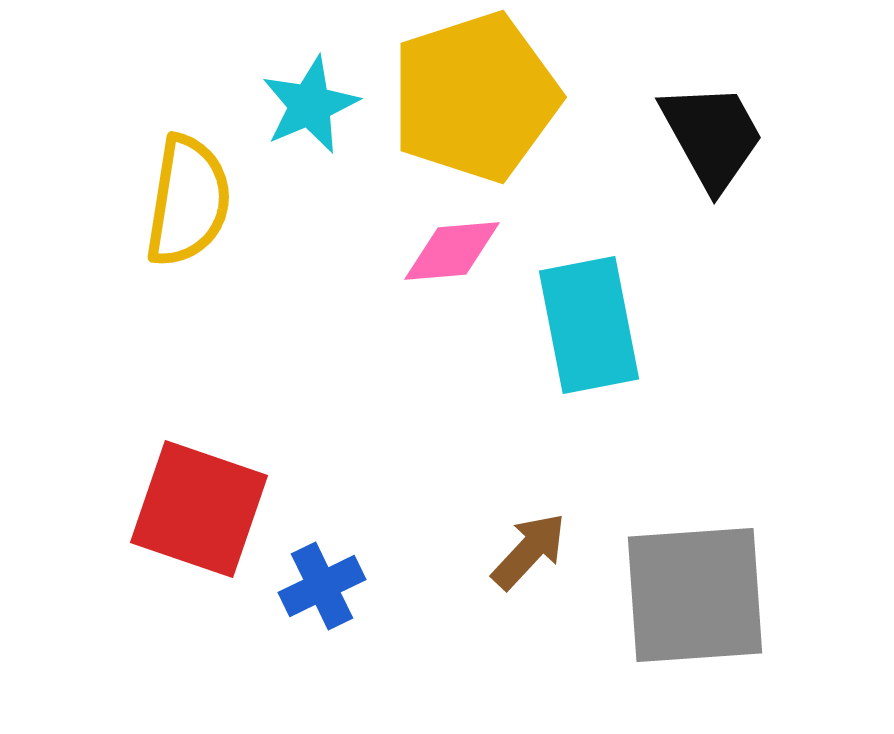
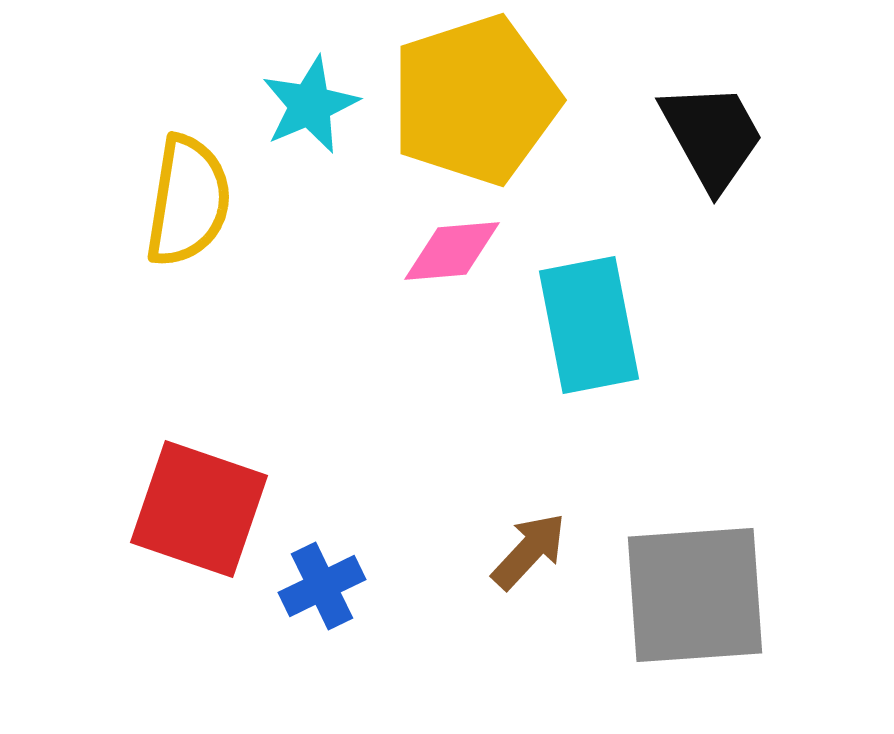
yellow pentagon: moved 3 px down
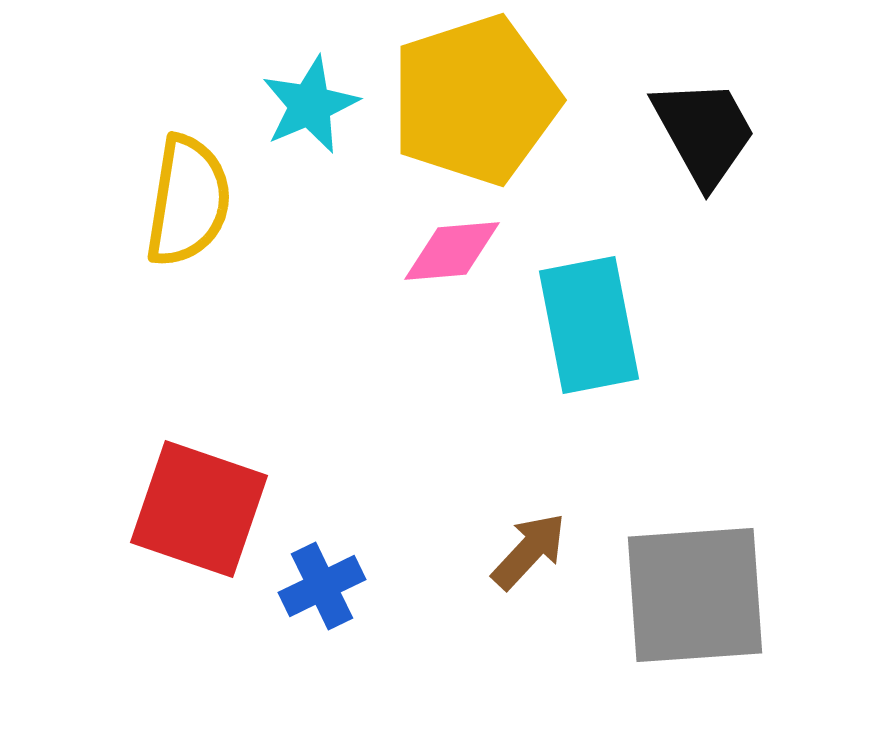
black trapezoid: moved 8 px left, 4 px up
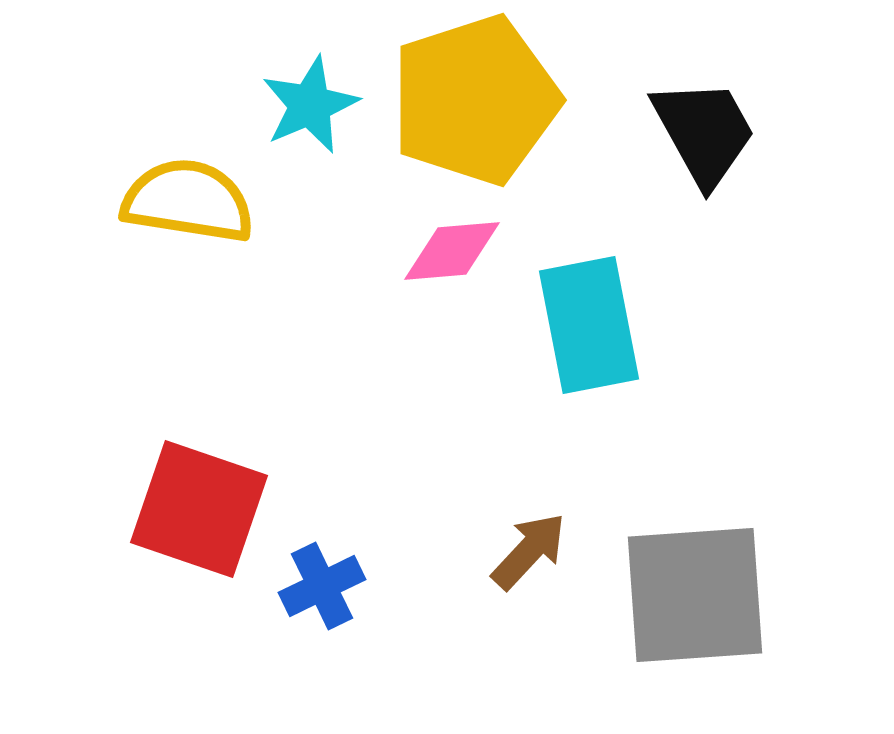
yellow semicircle: rotated 90 degrees counterclockwise
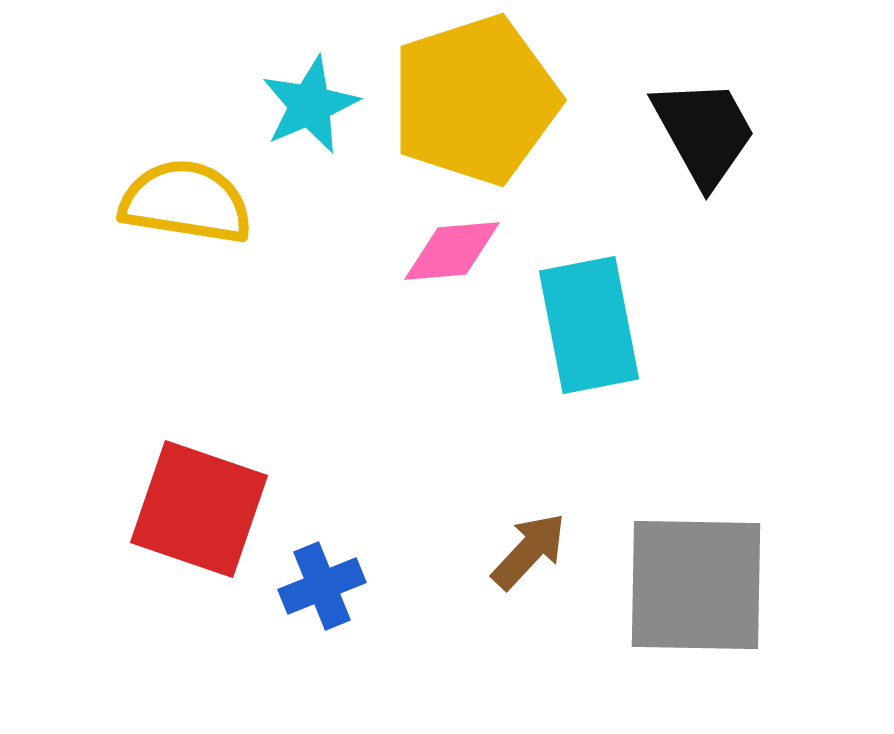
yellow semicircle: moved 2 px left, 1 px down
blue cross: rotated 4 degrees clockwise
gray square: moved 1 px right, 10 px up; rotated 5 degrees clockwise
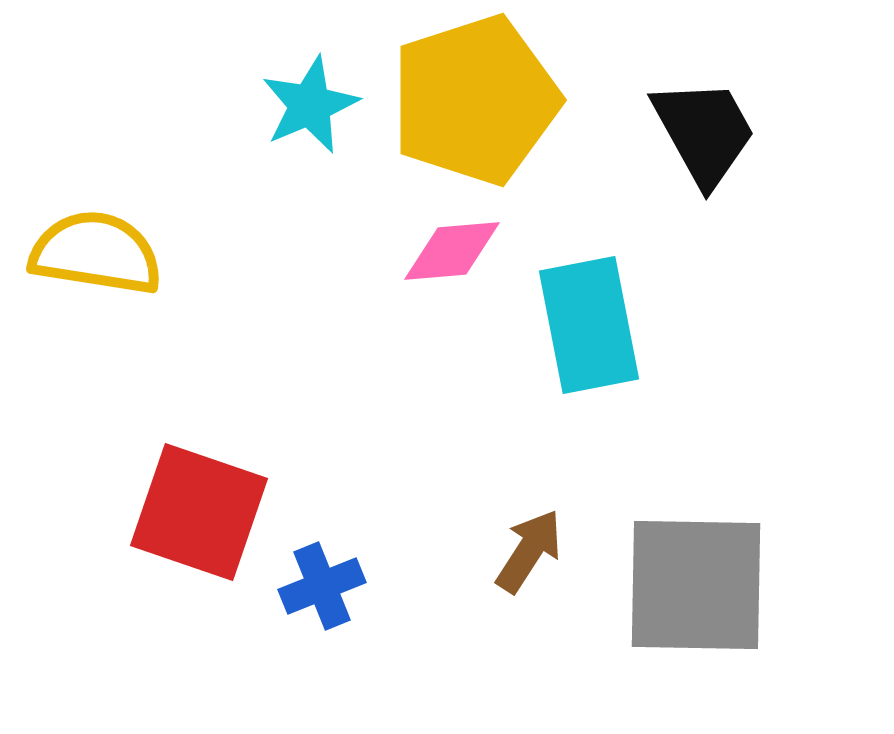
yellow semicircle: moved 90 px left, 51 px down
red square: moved 3 px down
brown arrow: rotated 10 degrees counterclockwise
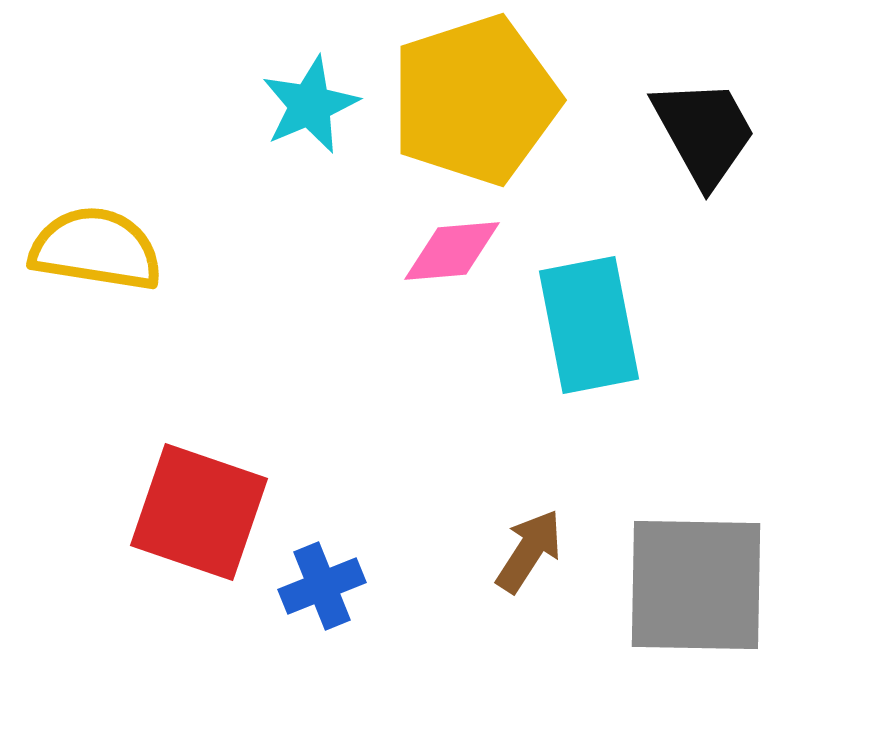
yellow semicircle: moved 4 px up
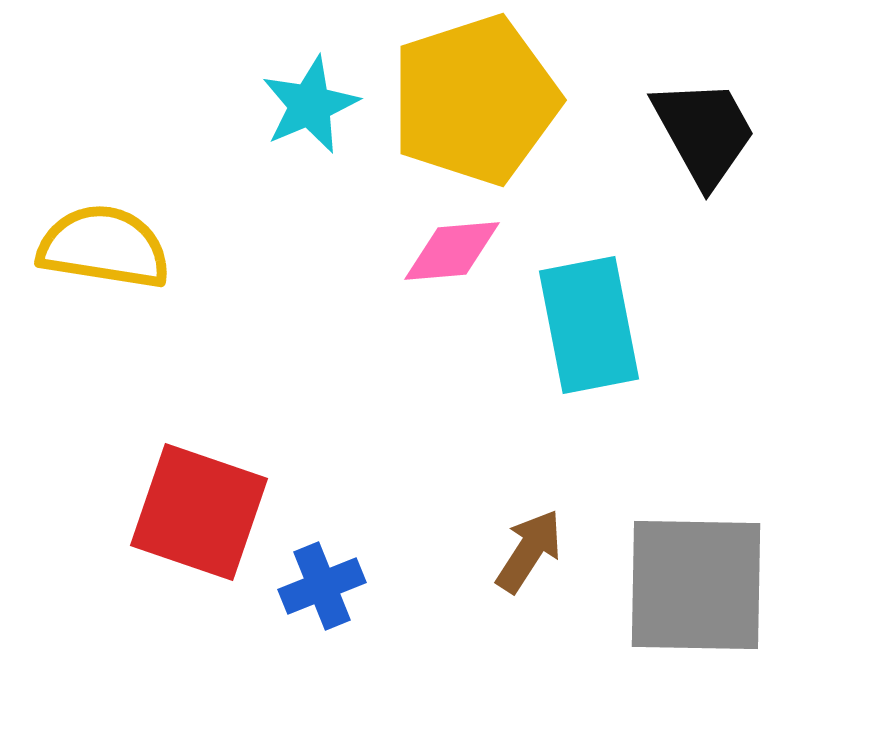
yellow semicircle: moved 8 px right, 2 px up
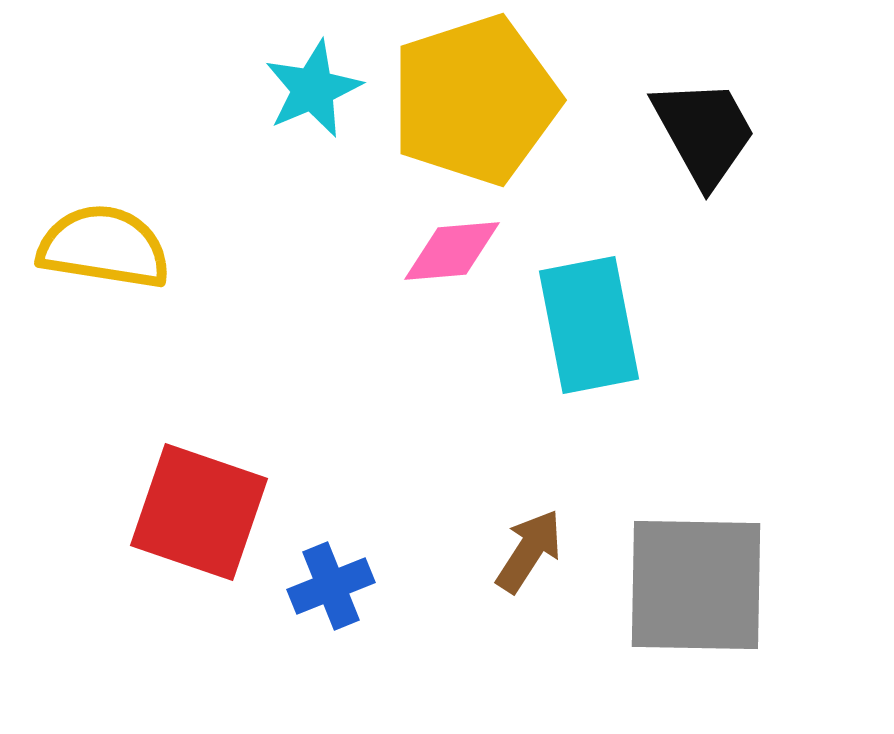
cyan star: moved 3 px right, 16 px up
blue cross: moved 9 px right
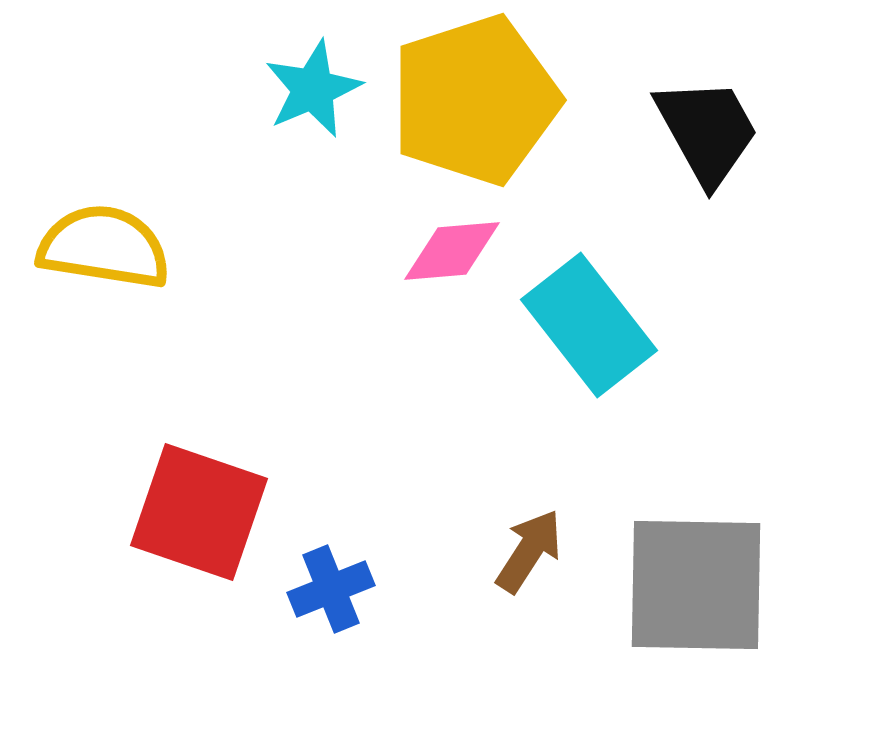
black trapezoid: moved 3 px right, 1 px up
cyan rectangle: rotated 27 degrees counterclockwise
blue cross: moved 3 px down
